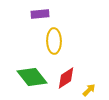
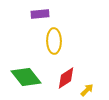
green diamond: moved 6 px left
yellow arrow: moved 2 px left
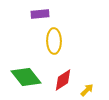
red diamond: moved 3 px left, 2 px down
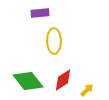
purple rectangle: moved 1 px up
green diamond: moved 2 px right, 4 px down
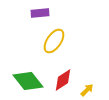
yellow ellipse: rotated 35 degrees clockwise
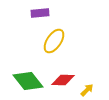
red diamond: rotated 35 degrees clockwise
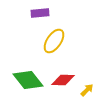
green diamond: moved 1 px up
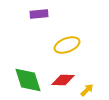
purple rectangle: moved 1 px left, 1 px down
yellow ellipse: moved 13 px right, 4 px down; rotated 35 degrees clockwise
green diamond: rotated 20 degrees clockwise
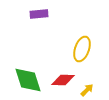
yellow ellipse: moved 15 px right, 4 px down; rotated 50 degrees counterclockwise
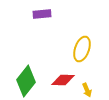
purple rectangle: moved 3 px right
green diamond: moved 2 px left, 1 px down; rotated 56 degrees clockwise
yellow arrow: rotated 112 degrees clockwise
